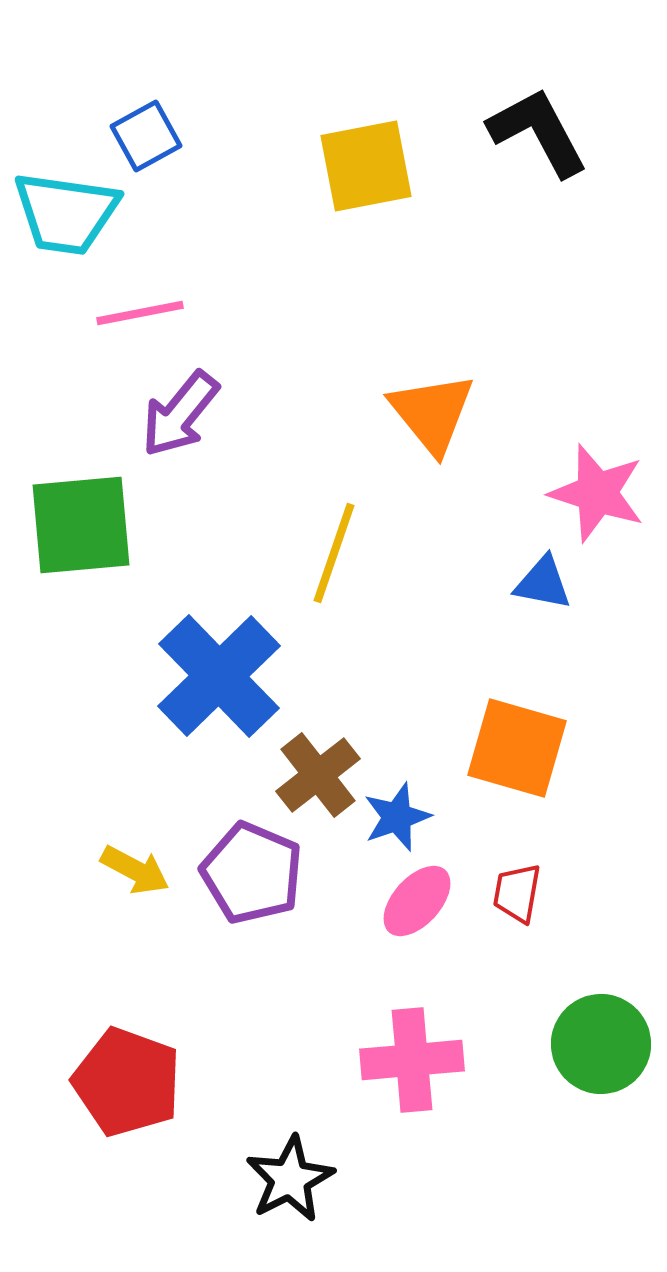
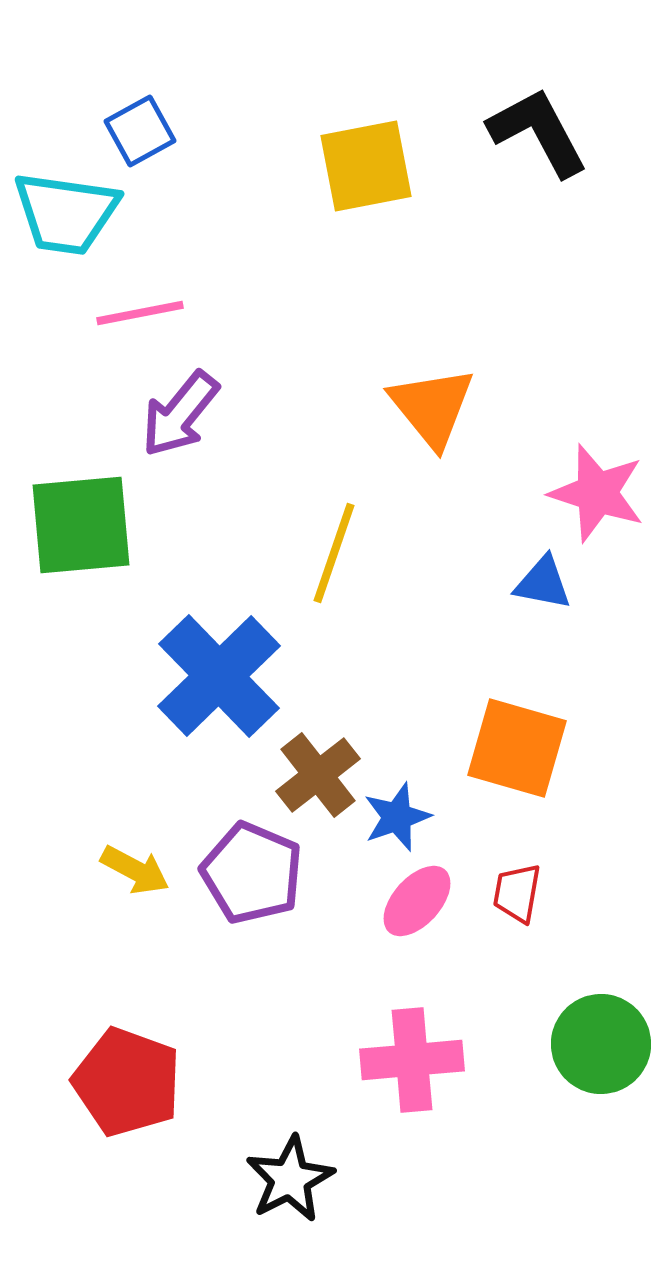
blue square: moved 6 px left, 5 px up
orange triangle: moved 6 px up
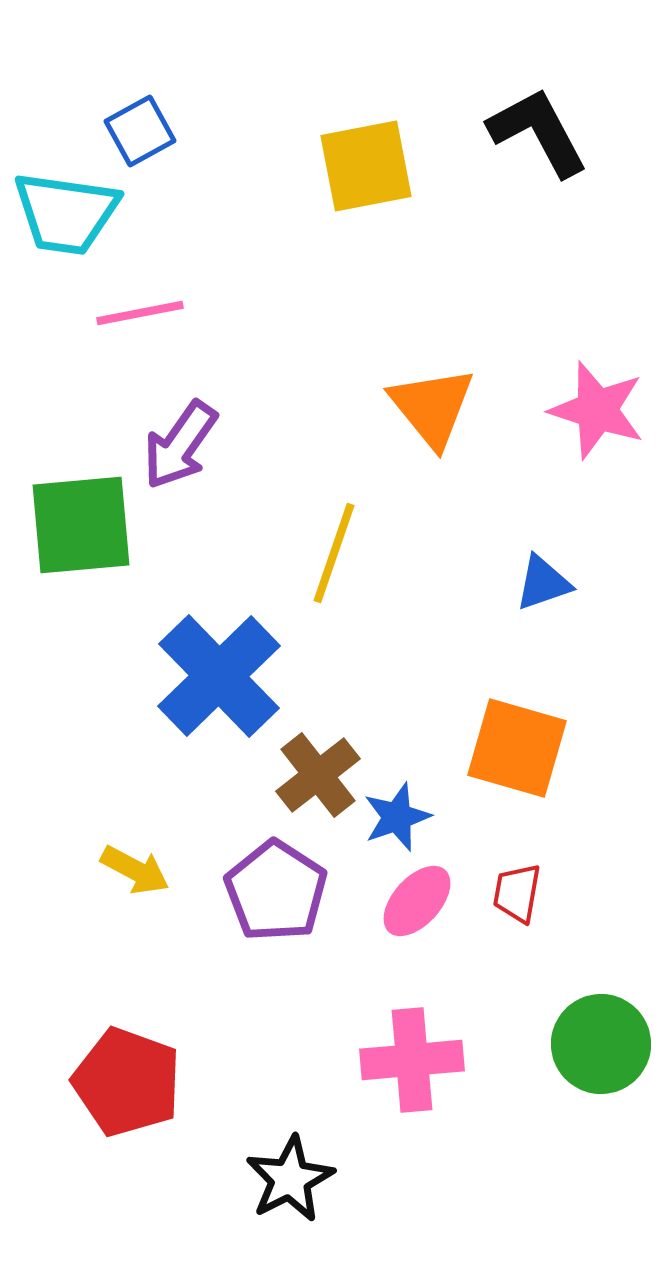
purple arrow: moved 31 px down; rotated 4 degrees counterclockwise
pink star: moved 83 px up
blue triangle: rotated 30 degrees counterclockwise
purple pentagon: moved 24 px right, 18 px down; rotated 10 degrees clockwise
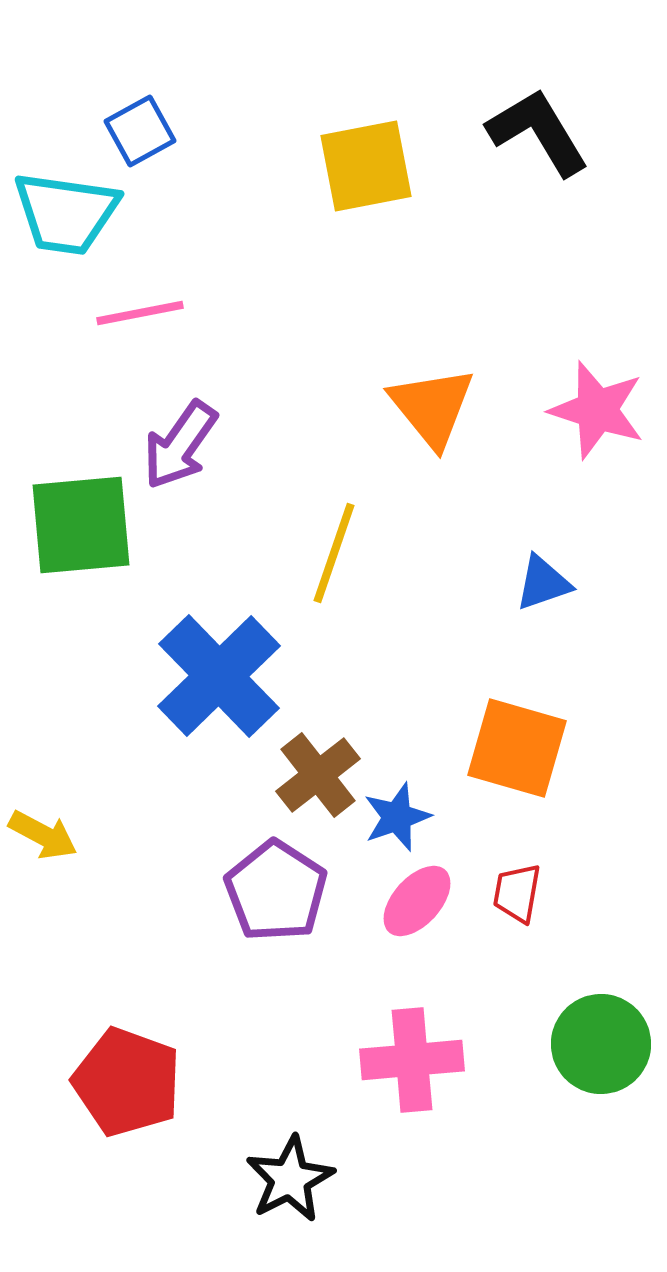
black L-shape: rotated 3 degrees counterclockwise
yellow arrow: moved 92 px left, 35 px up
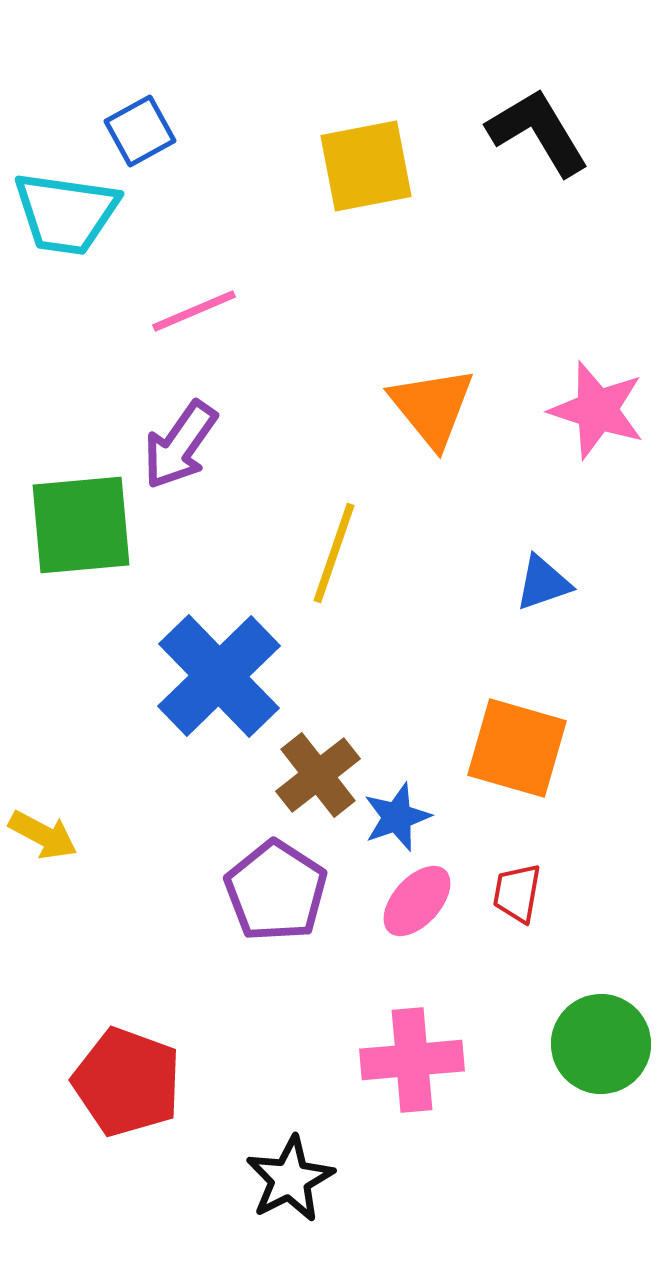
pink line: moved 54 px right, 2 px up; rotated 12 degrees counterclockwise
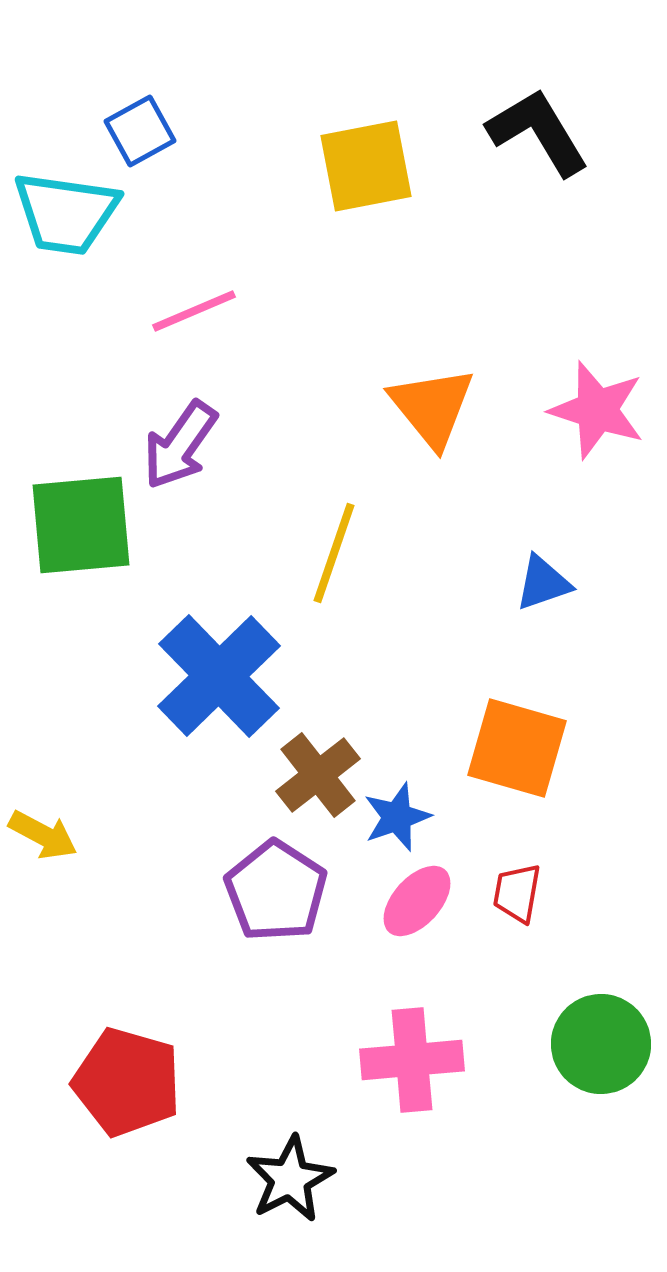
red pentagon: rotated 4 degrees counterclockwise
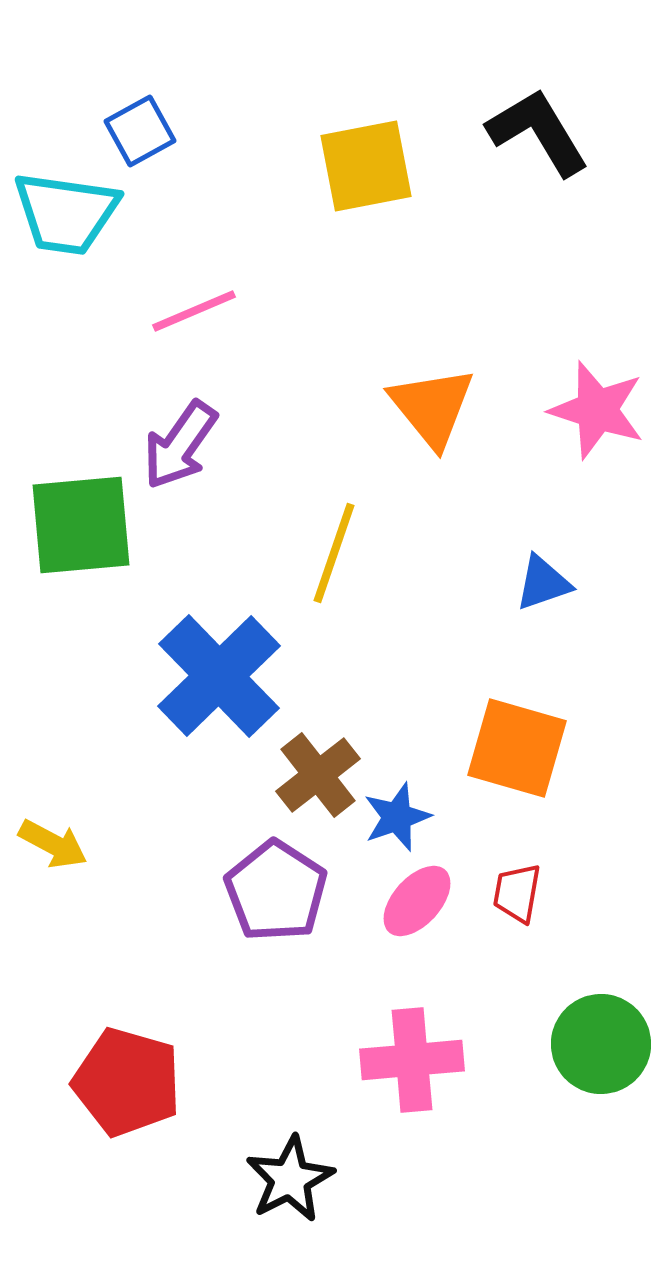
yellow arrow: moved 10 px right, 9 px down
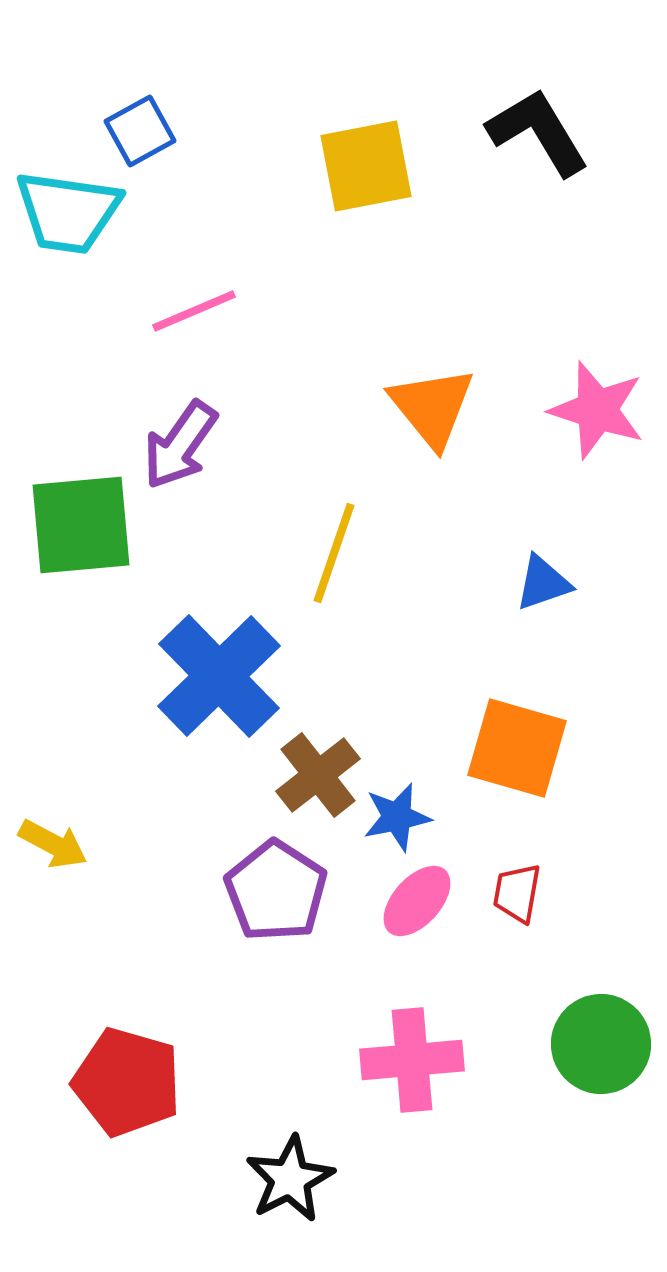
cyan trapezoid: moved 2 px right, 1 px up
blue star: rotated 8 degrees clockwise
